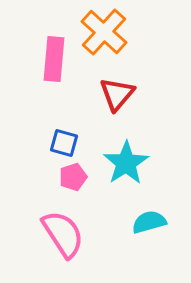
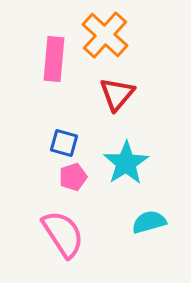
orange cross: moved 1 px right, 3 px down
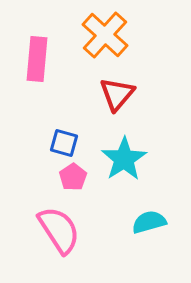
pink rectangle: moved 17 px left
cyan star: moved 2 px left, 4 px up
pink pentagon: rotated 16 degrees counterclockwise
pink semicircle: moved 4 px left, 4 px up
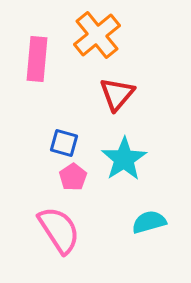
orange cross: moved 8 px left; rotated 9 degrees clockwise
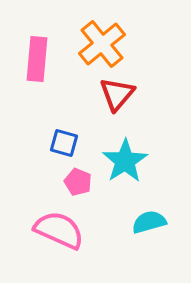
orange cross: moved 5 px right, 9 px down
cyan star: moved 1 px right, 2 px down
pink pentagon: moved 5 px right, 5 px down; rotated 16 degrees counterclockwise
pink semicircle: rotated 33 degrees counterclockwise
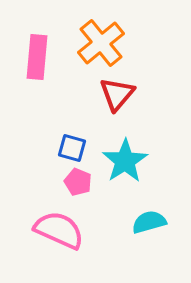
orange cross: moved 1 px left, 1 px up
pink rectangle: moved 2 px up
blue square: moved 8 px right, 5 px down
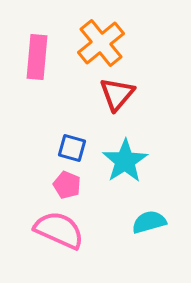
pink pentagon: moved 11 px left, 3 px down
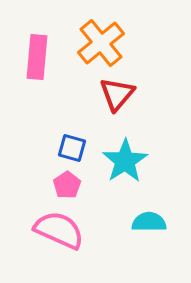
pink pentagon: rotated 16 degrees clockwise
cyan semicircle: rotated 16 degrees clockwise
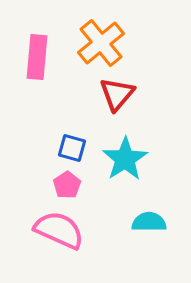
cyan star: moved 2 px up
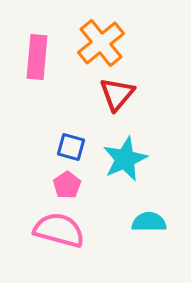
blue square: moved 1 px left, 1 px up
cyan star: rotated 9 degrees clockwise
pink semicircle: rotated 9 degrees counterclockwise
